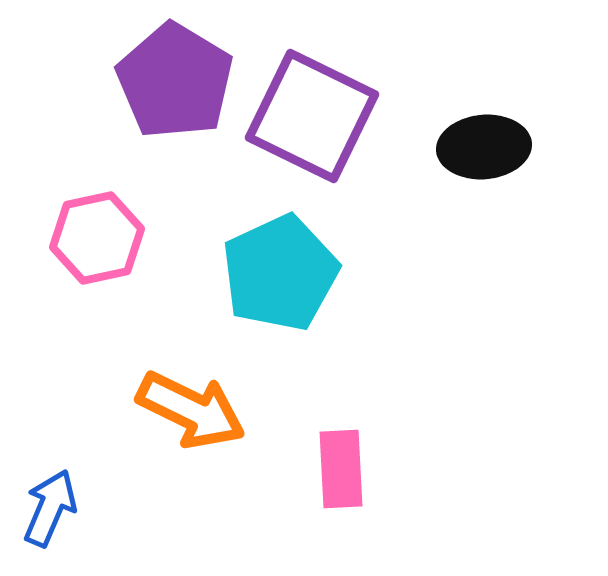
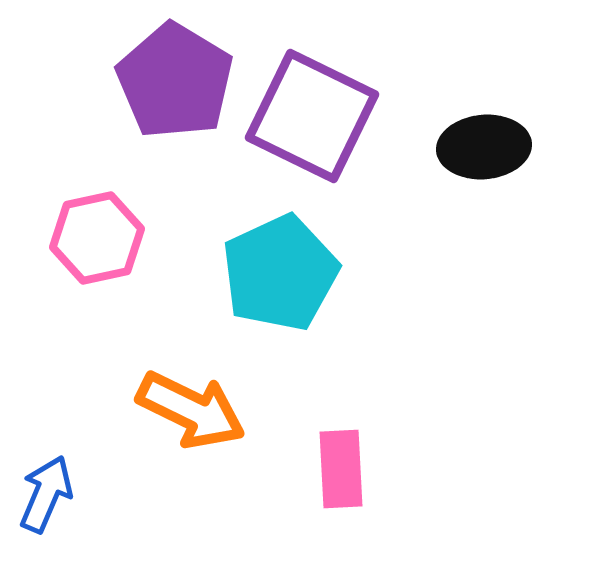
blue arrow: moved 4 px left, 14 px up
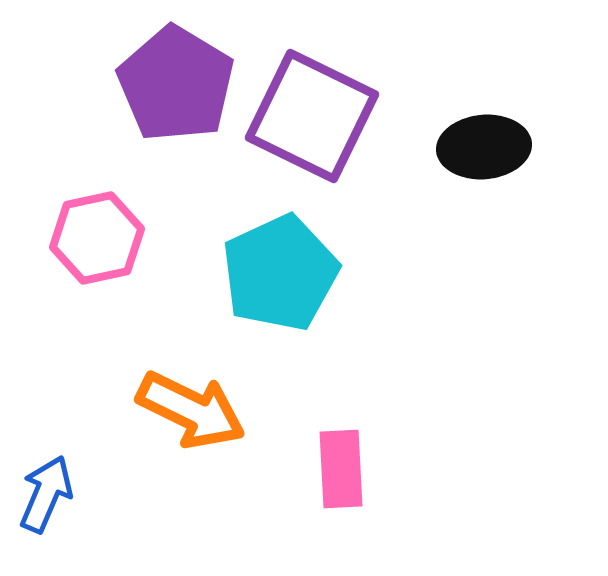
purple pentagon: moved 1 px right, 3 px down
